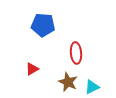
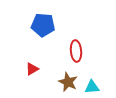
red ellipse: moved 2 px up
cyan triangle: rotated 21 degrees clockwise
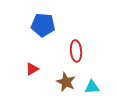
brown star: moved 2 px left
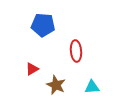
brown star: moved 10 px left, 3 px down
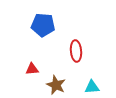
red triangle: rotated 24 degrees clockwise
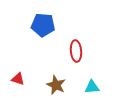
red triangle: moved 14 px left, 10 px down; rotated 24 degrees clockwise
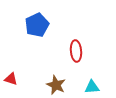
blue pentagon: moved 6 px left; rotated 30 degrees counterclockwise
red triangle: moved 7 px left
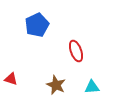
red ellipse: rotated 15 degrees counterclockwise
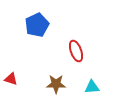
brown star: moved 1 px up; rotated 24 degrees counterclockwise
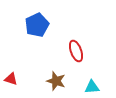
brown star: moved 3 px up; rotated 18 degrees clockwise
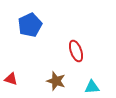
blue pentagon: moved 7 px left
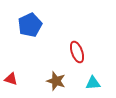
red ellipse: moved 1 px right, 1 px down
cyan triangle: moved 1 px right, 4 px up
